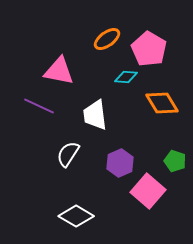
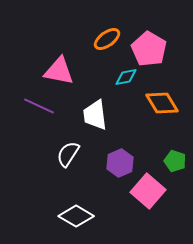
cyan diamond: rotated 15 degrees counterclockwise
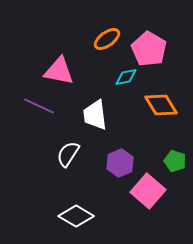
orange diamond: moved 1 px left, 2 px down
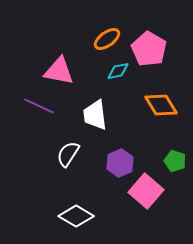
cyan diamond: moved 8 px left, 6 px up
pink square: moved 2 px left
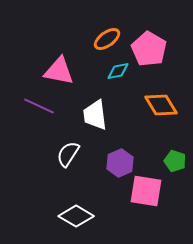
pink square: rotated 32 degrees counterclockwise
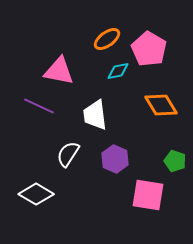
purple hexagon: moved 5 px left, 4 px up; rotated 12 degrees counterclockwise
pink square: moved 2 px right, 4 px down
white diamond: moved 40 px left, 22 px up
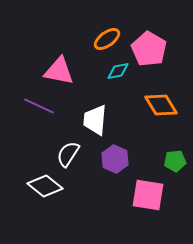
white trapezoid: moved 5 px down; rotated 12 degrees clockwise
green pentagon: rotated 25 degrees counterclockwise
white diamond: moved 9 px right, 8 px up; rotated 8 degrees clockwise
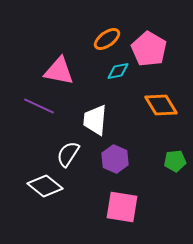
pink square: moved 26 px left, 12 px down
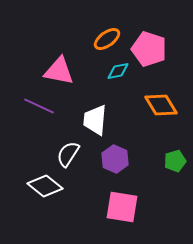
pink pentagon: rotated 12 degrees counterclockwise
green pentagon: rotated 10 degrees counterclockwise
